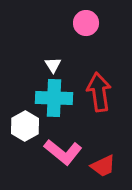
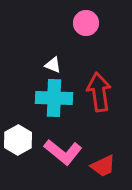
white triangle: rotated 36 degrees counterclockwise
white hexagon: moved 7 px left, 14 px down
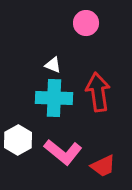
red arrow: moved 1 px left
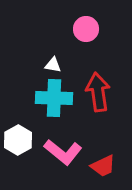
pink circle: moved 6 px down
white triangle: rotated 12 degrees counterclockwise
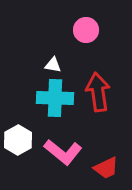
pink circle: moved 1 px down
cyan cross: moved 1 px right
red trapezoid: moved 3 px right, 2 px down
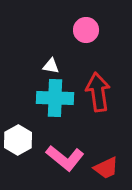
white triangle: moved 2 px left, 1 px down
pink L-shape: moved 2 px right, 6 px down
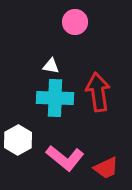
pink circle: moved 11 px left, 8 px up
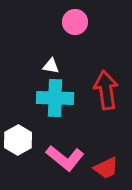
red arrow: moved 8 px right, 2 px up
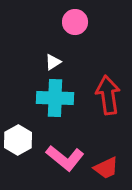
white triangle: moved 2 px right, 4 px up; rotated 42 degrees counterclockwise
red arrow: moved 2 px right, 5 px down
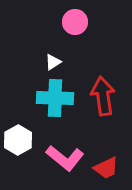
red arrow: moved 5 px left, 1 px down
